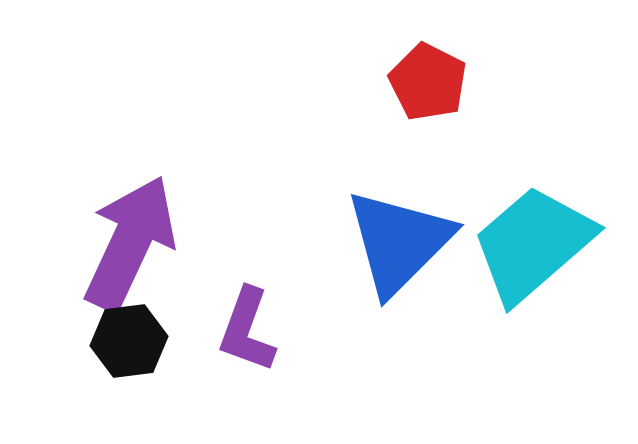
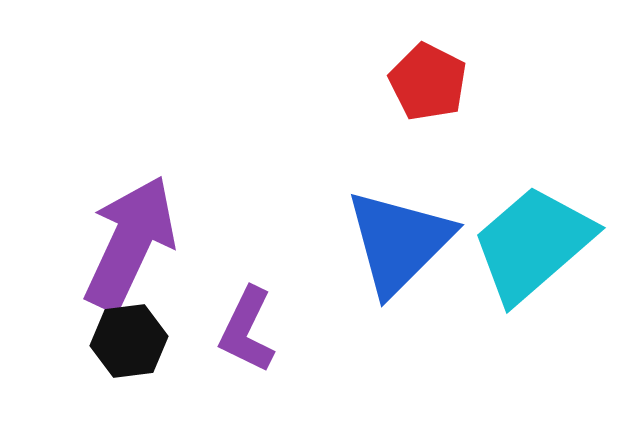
purple L-shape: rotated 6 degrees clockwise
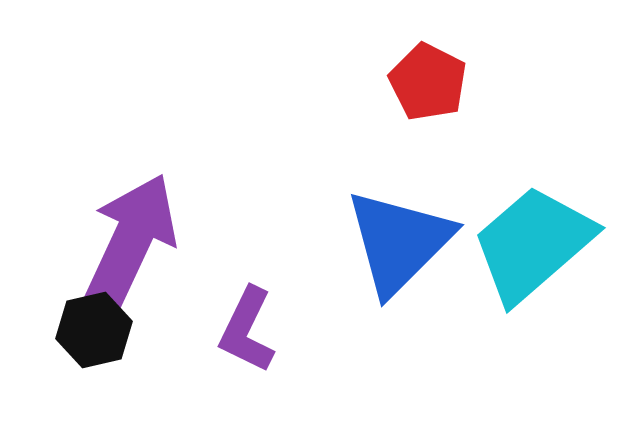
purple arrow: moved 1 px right, 2 px up
black hexagon: moved 35 px left, 11 px up; rotated 6 degrees counterclockwise
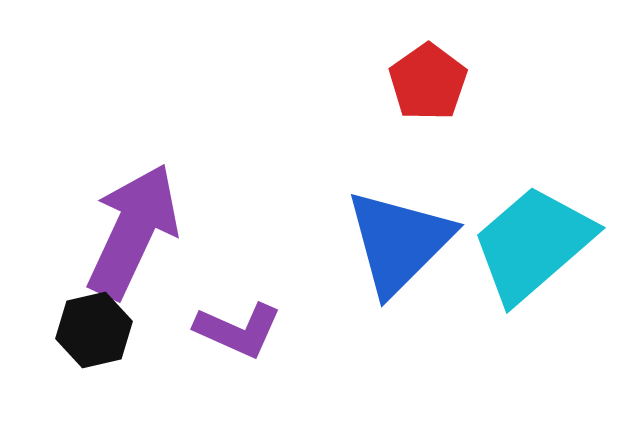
red pentagon: rotated 10 degrees clockwise
purple arrow: moved 2 px right, 10 px up
purple L-shape: moved 9 px left; rotated 92 degrees counterclockwise
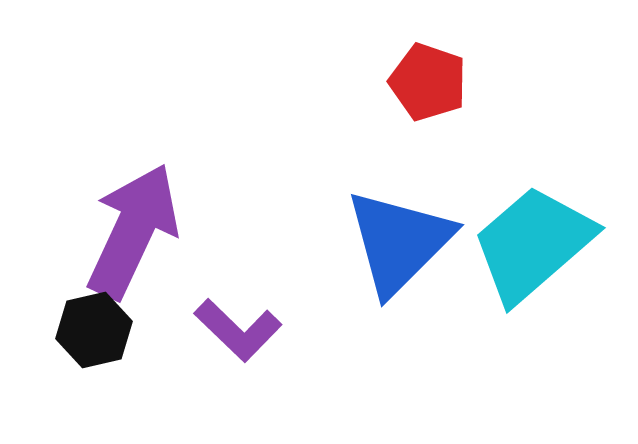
red pentagon: rotated 18 degrees counterclockwise
purple L-shape: rotated 20 degrees clockwise
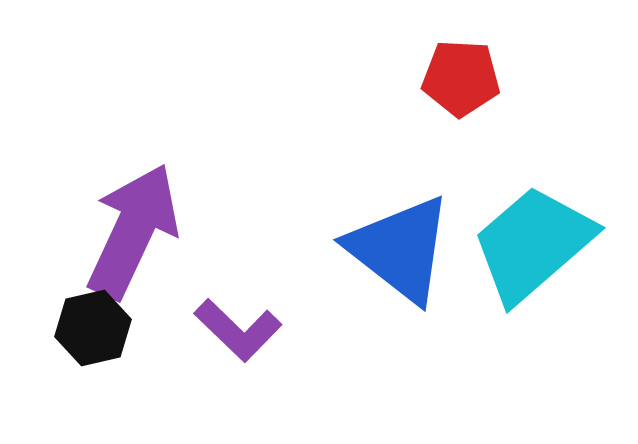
red pentagon: moved 33 px right, 4 px up; rotated 16 degrees counterclockwise
blue triangle: moved 1 px right, 7 px down; rotated 37 degrees counterclockwise
black hexagon: moved 1 px left, 2 px up
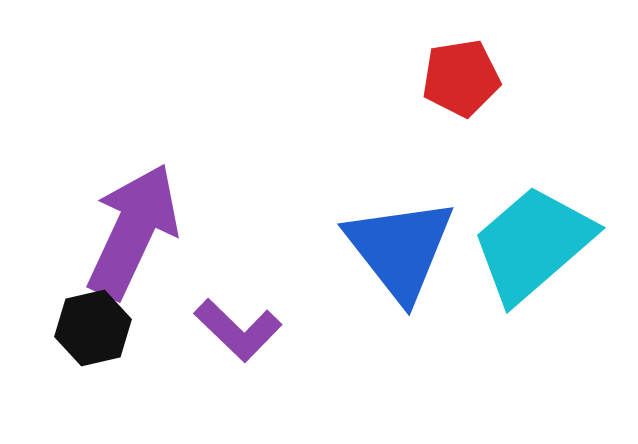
red pentagon: rotated 12 degrees counterclockwise
blue triangle: rotated 14 degrees clockwise
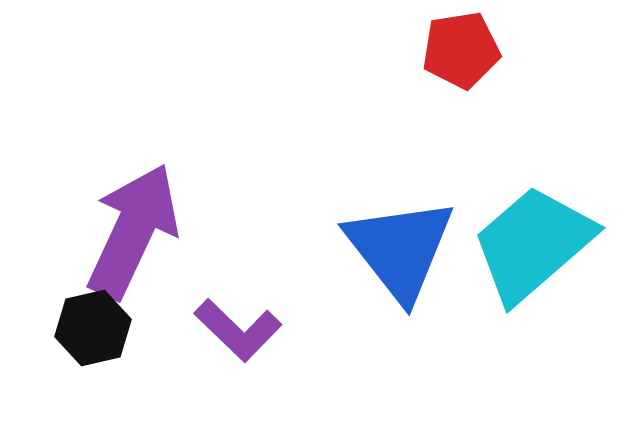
red pentagon: moved 28 px up
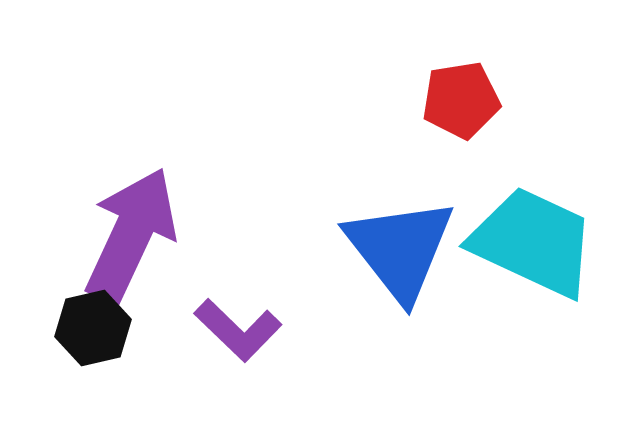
red pentagon: moved 50 px down
purple arrow: moved 2 px left, 4 px down
cyan trapezoid: moved 2 px up; rotated 66 degrees clockwise
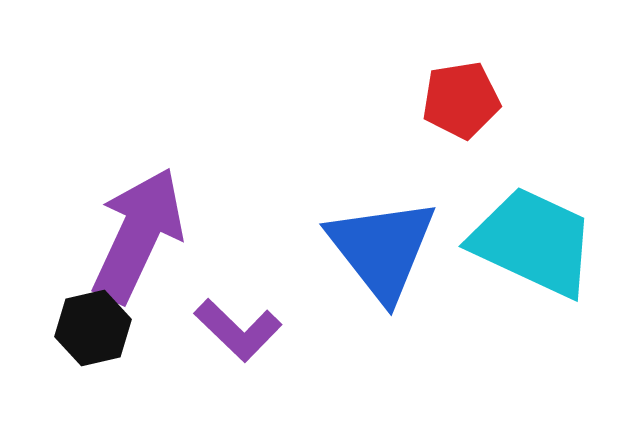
purple arrow: moved 7 px right
blue triangle: moved 18 px left
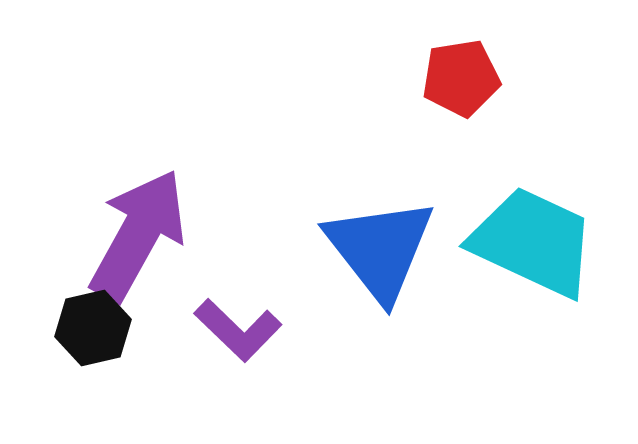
red pentagon: moved 22 px up
purple arrow: rotated 4 degrees clockwise
blue triangle: moved 2 px left
